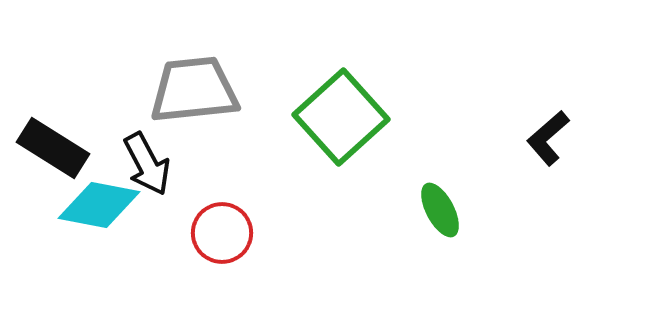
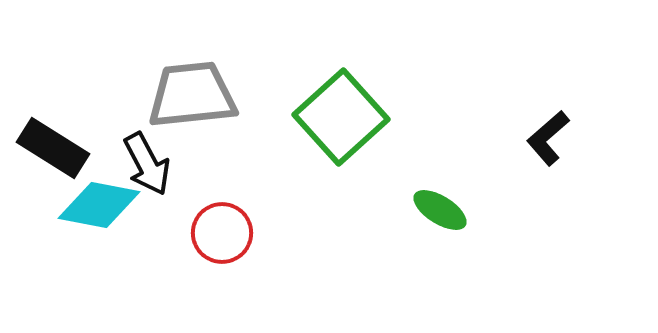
gray trapezoid: moved 2 px left, 5 px down
green ellipse: rotated 30 degrees counterclockwise
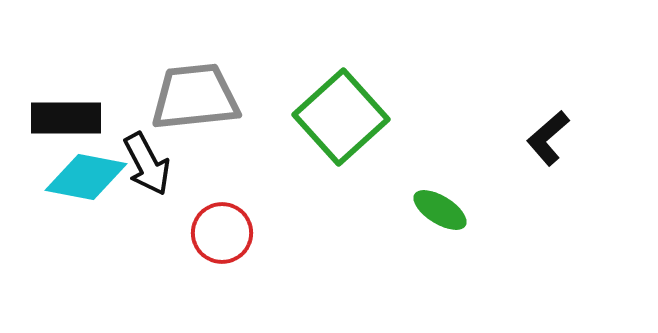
gray trapezoid: moved 3 px right, 2 px down
black rectangle: moved 13 px right, 30 px up; rotated 32 degrees counterclockwise
cyan diamond: moved 13 px left, 28 px up
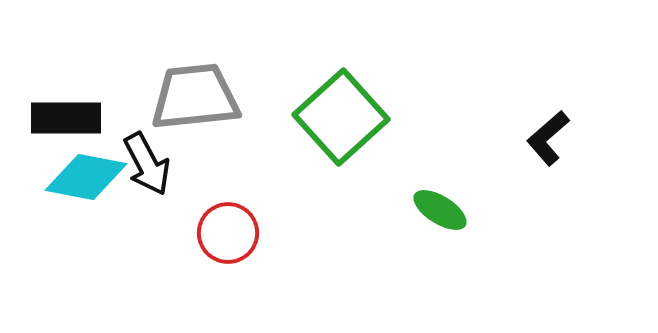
red circle: moved 6 px right
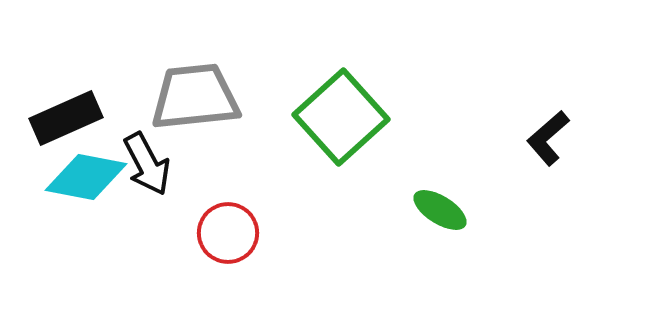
black rectangle: rotated 24 degrees counterclockwise
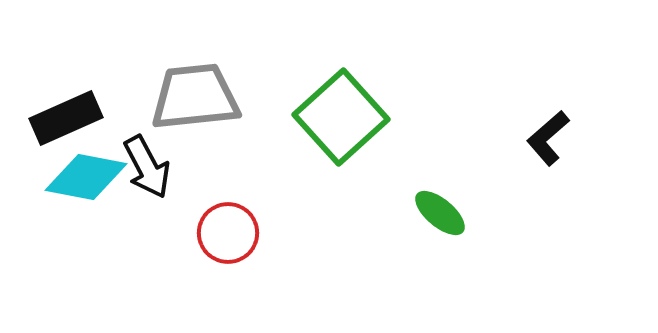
black arrow: moved 3 px down
green ellipse: moved 3 px down; rotated 8 degrees clockwise
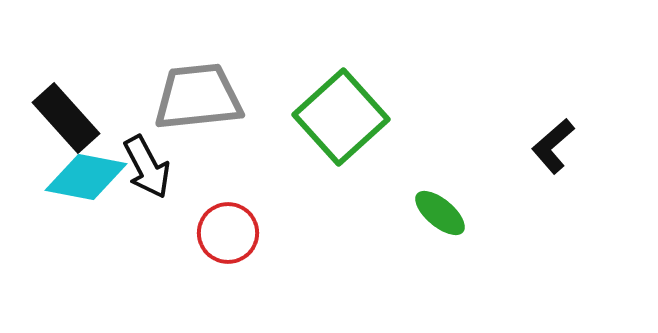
gray trapezoid: moved 3 px right
black rectangle: rotated 72 degrees clockwise
black L-shape: moved 5 px right, 8 px down
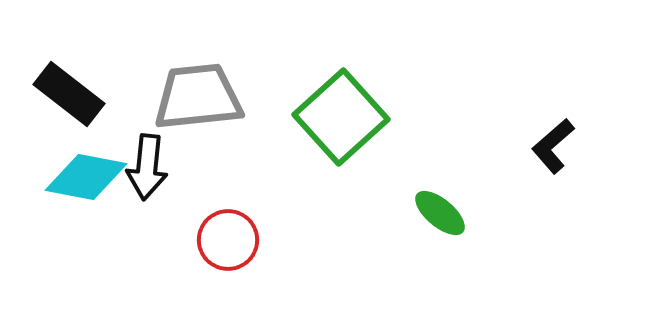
black rectangle: moved 3 px right, 24 px up; rotated 10 degrees counterclockwise
black arrow: rotated 34 degrees clockwise
red circle: moved 7 px down
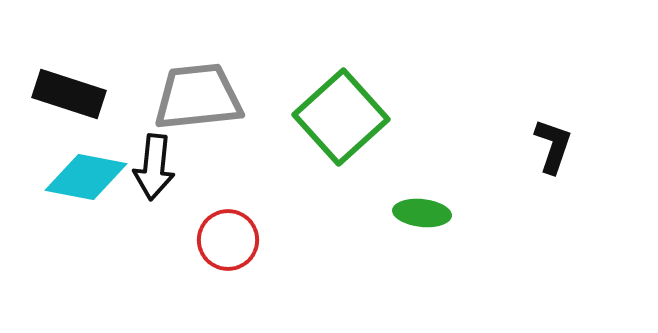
black rectangle: rotated 20 degrees counterclockwise
black L-shape: rotated 150 degrees clockwise
black arrow: moved 7 px right
green ellipse: moved 18 px left; rotated 34 degrees counterclockwise
